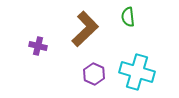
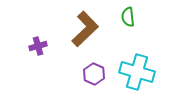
purple cross: rotated 30 degrees counterclockwise
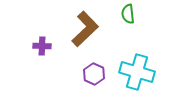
green semicircle: moved 3 px up
purple cross: moved 4 px right; rotated 18 degrees clockwise
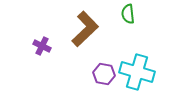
purple cross: rotated 24 degrees clockwise
purple hexagon: moved 10 px right; rotated 15 degrees counterclockwise
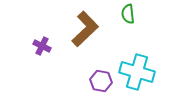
purple hexagon: moved 3 px left, 7 px down
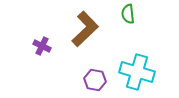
purple hexagon: moved 6 px left, 1 px up
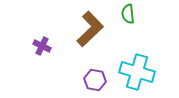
brown L-shape: moved 5 px right
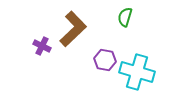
green semicircle: moved 3 px left, 3 px down; rotated 24 degrees clockwise
brown L-shape: moved 17 px left
purple hexagon: moved 10 px right, 20 px up
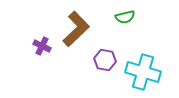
green semicircle: rotated 120 degrees counterclockwise
brown L-shape: moved 3 px right
cyan cross: moved 6 px right
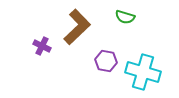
green semicircle: rotated 30 degrees clockwise
brown L-shape: moved 1 px right, 2 px up
purple hexagon: moved 1 px right, 1 px down
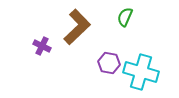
green semicircle: rotated 96 degrees clockwise
purple hexagon: moved 3 px right, 2 px down
cyan cross: moved 2 px left
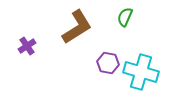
brown L-shape: rotated 12 degrees clockwise
purple cross: moved 15 px left; rotated 30 degrees clockwise
purple hexagon: moved 1 px left
